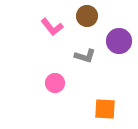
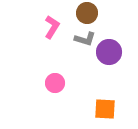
brown circle: moved 3 px up
pink L-shape: rotated 110 degrees counterclockwise
purple circle: moved 10 px left, 11 px down
gray L-shape: moved 17 px up
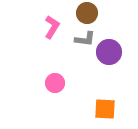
gray L-shape: rotated 10 degrees counterclockwise
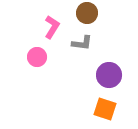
gray L-shape: moved 3 px left, 4 px down
purple circle: moved 23 px down
pink circle: moved 18 px left, 26 px up
orange square: rotated 15 degrees clockwise
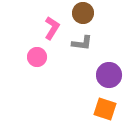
brown circle: moved 4 px left
pink L-shape: moved 1 px down
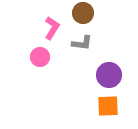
pink circle: moved 3 px right
orange square: moved 3 px right, 3 px up; rotated 20 degrees counterclockwise
